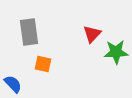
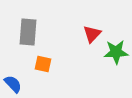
gray rectangle: moved 1 px left; rotated 12 degrees clockwise
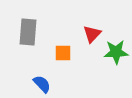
orange square: moved 20 px right, 11 px up; rotated 12 degrees counterclockwise
blue semicircle: moved 29 px right
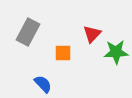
gray rectangle: rotated 24 degrees clockwise
blue semicircle: moved 1 px right
